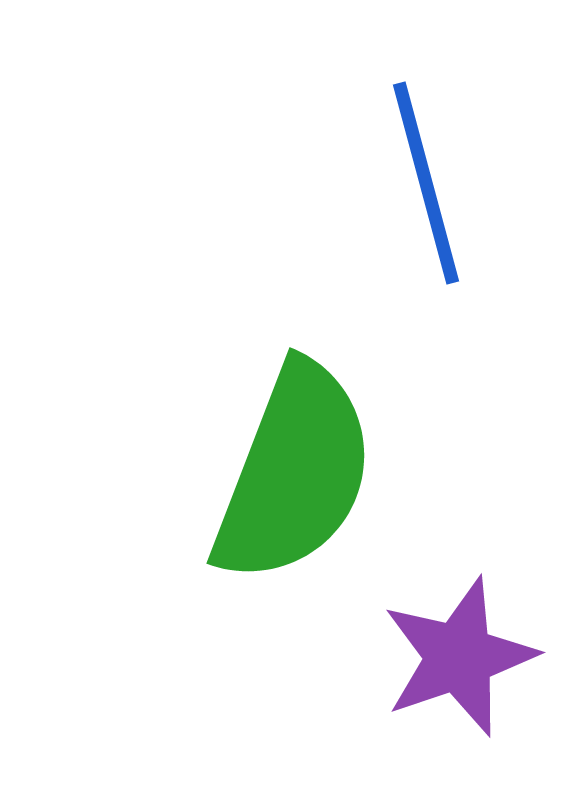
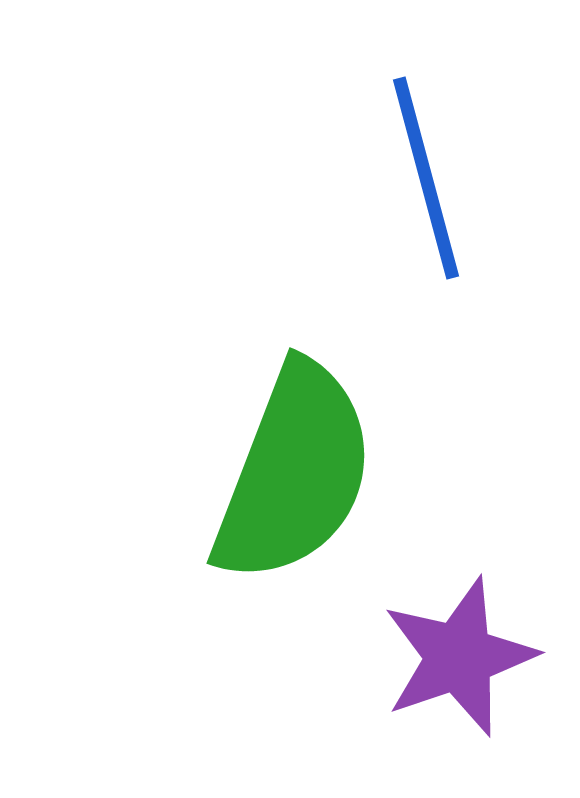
blue line: moved 5 px up
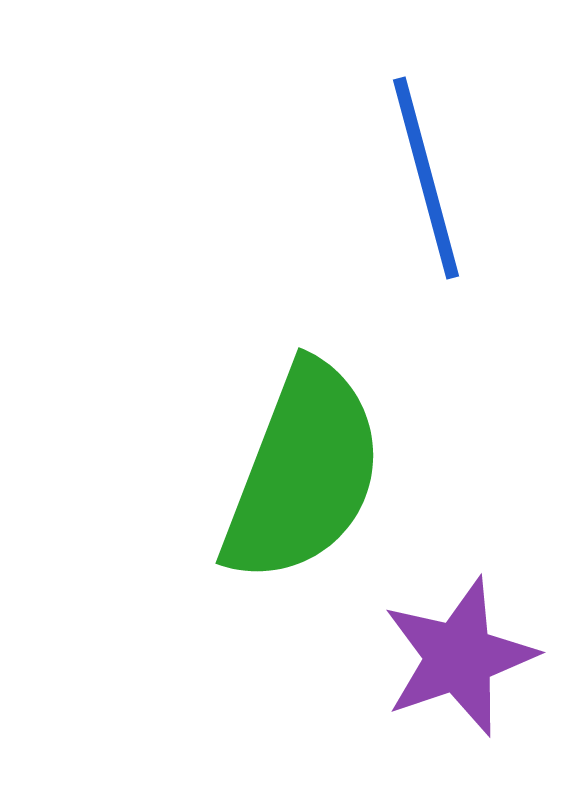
green semicircle: moved 9 px right
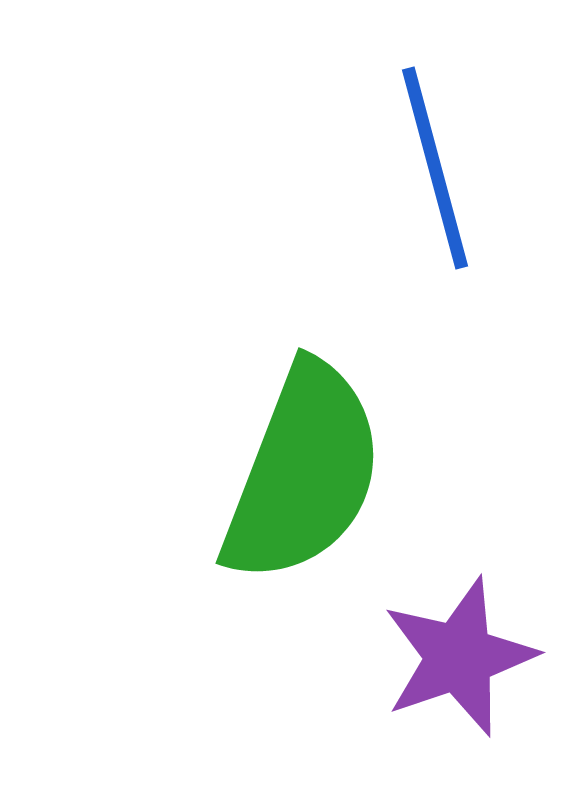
blue line: moved 9 px right, 10 px up
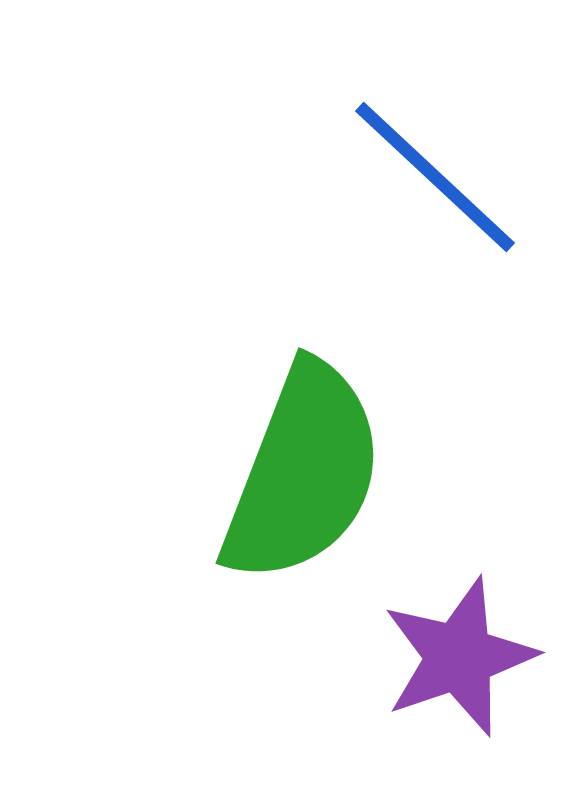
blue line: moved 9 px down; rotated 32 degrees counterclockwise
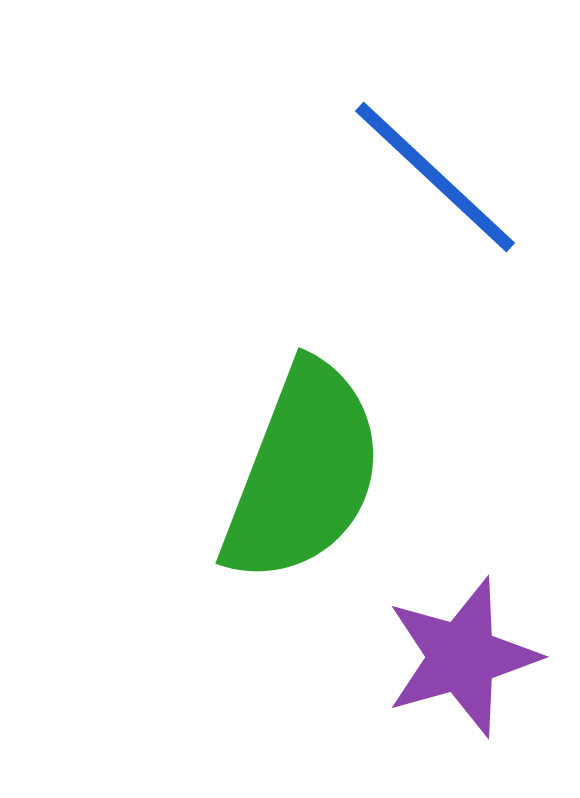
purple star: moved 3 px right; rotated 3 degrees clockwise
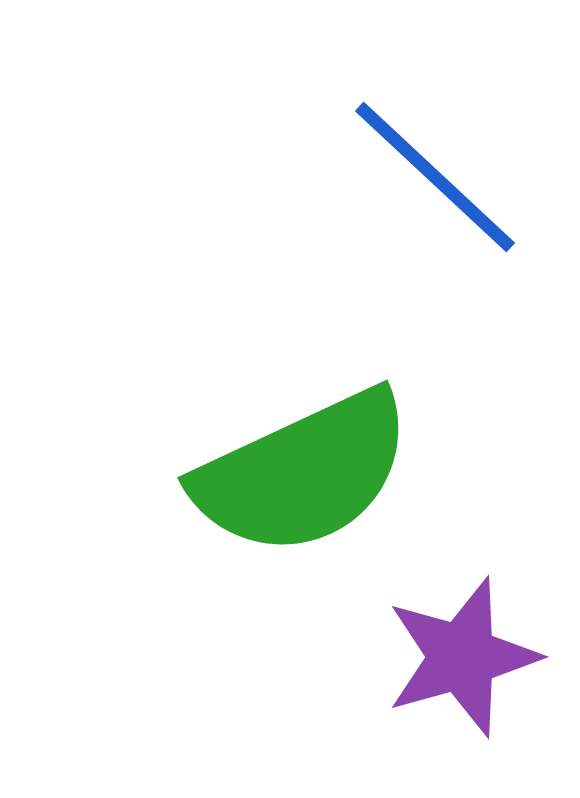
green semicircle: rotated 44 degrees clockwise
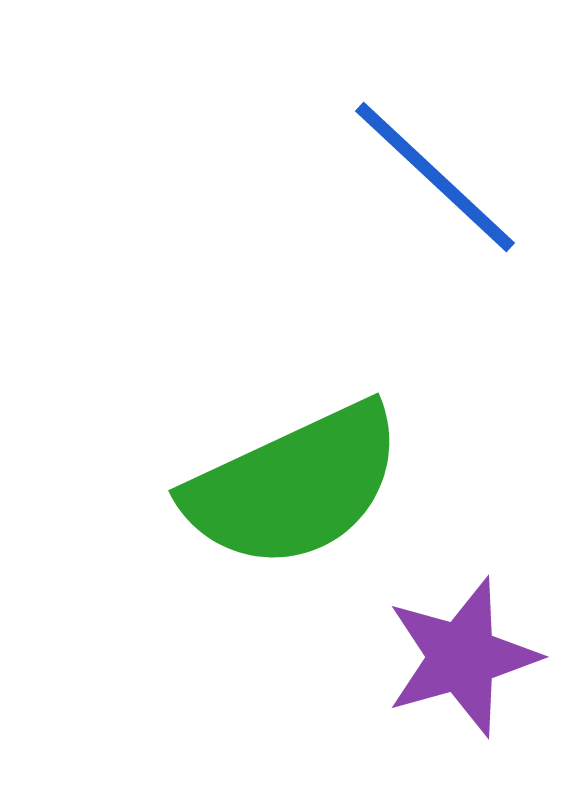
green semicircle: moved 9 px left, 13 px down
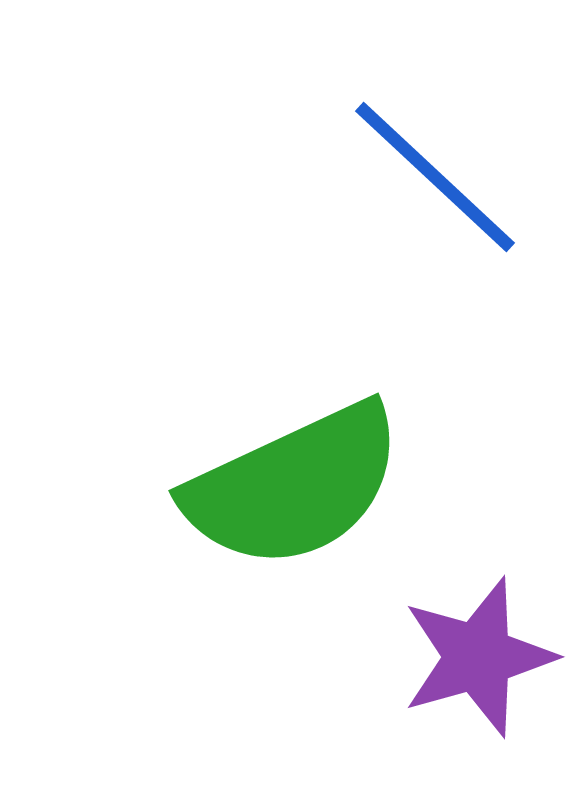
purple star: moved 16 px right
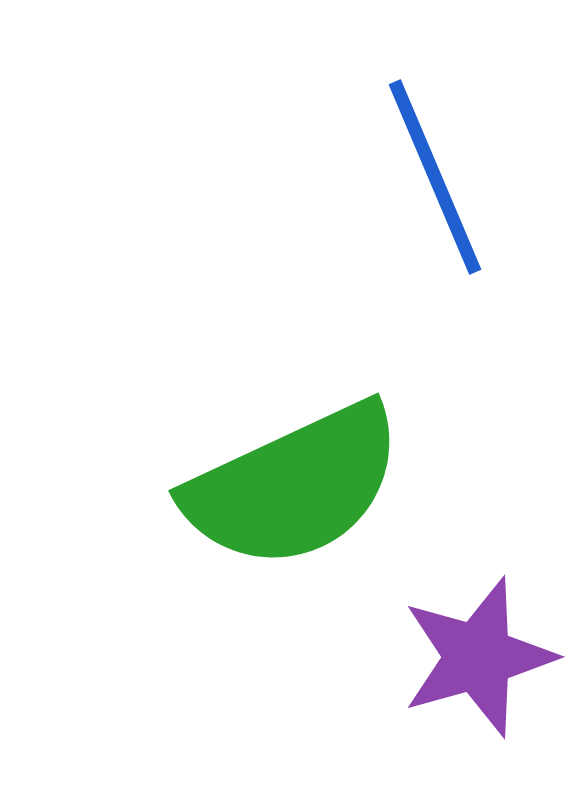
blue line: rotated 24 degrees clockwise
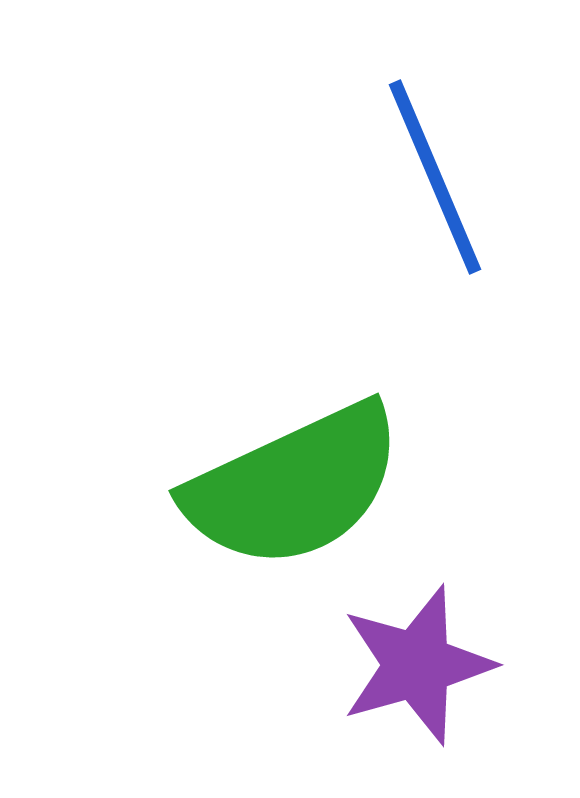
purple star: moved 61 px left, 8 px down
